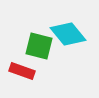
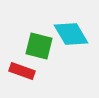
cyan diamond: moved 3 px right; rotated 9 degrees clockwise
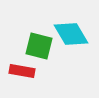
red rectangle: rotated 10 degrees counterclockwise
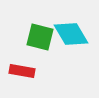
green square: moved 1 px right, 9 px up
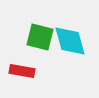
cyan diamond: moved 1 px left, 7 px down; rotated 15 degrees clockwise
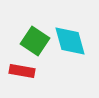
green square: moved 5 px left, 4 px down; rotated 20 degrees clockwise
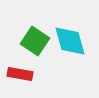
red rectangle: moved 2 px left, 3 px down
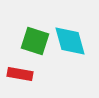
green square: rotated 16 degrees counterclockwise
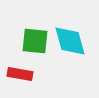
green square: rotated 12 degrees counterclockwise
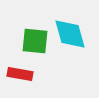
cyan diamond: moved 7 px up
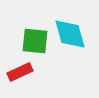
red rectangle: moved 2 px up; rotated 35 degrees counterclockwise
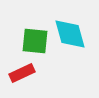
red rectangle: moved 2 px right, 1 px down
